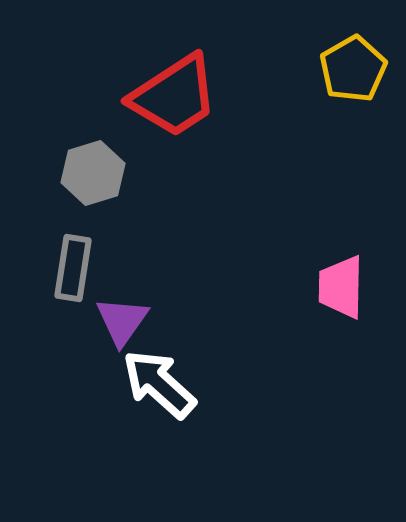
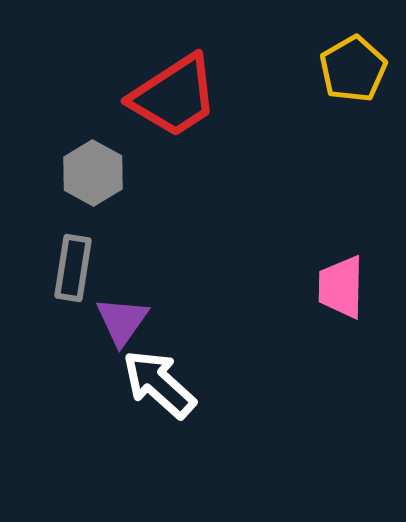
gray hexagon: rotated 14 degrees counterclockwise
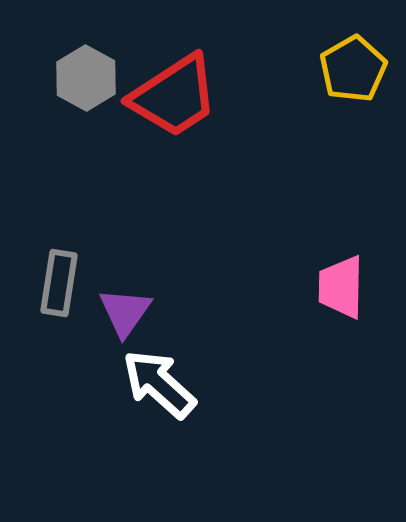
gray hexagon: moved 7 px left, 95 px up
gray rectangle: moved 14 px left, 15 px down
purple triangle: moved 3 px right, 9 px up
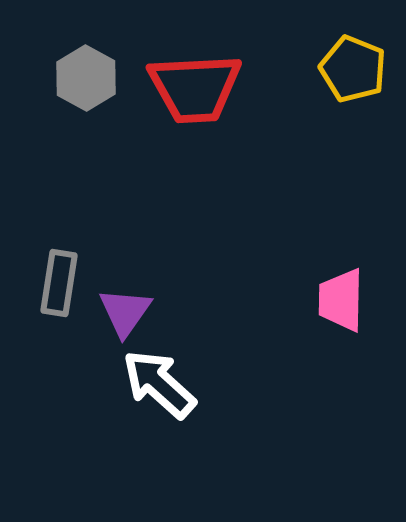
yellow pentagon: rotated 20 degrees counterclockwise
red trapezoid: moved 21 px right, 8 px up; rotated 30 degrees clockwise
pink trapezoid: moved 13 px down
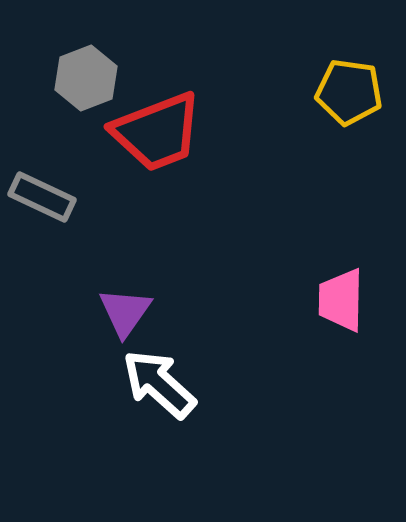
yellow pentagon: moved 4 px left, 23 px down; rotated 14 degrees counterclockwise
gray hexagon: rotated 10 degrees clockwise
red trapezoid: moved 38 px left, 44 px down; rotated 18 degrees counterclockwise
gray rectangle: moved 17 px left, 86 px up; rotated 74 degrees counterclockwise
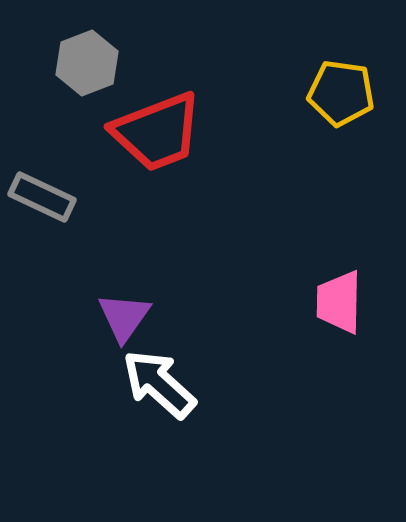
gray hexagon: moved 1 px right, 15 px up
yellow pentagon: moved 8 px left, 1 px down
pink trapezoid: moved 2 px left, 2 px down
purple triangle: moved 1 px left, 5 px down
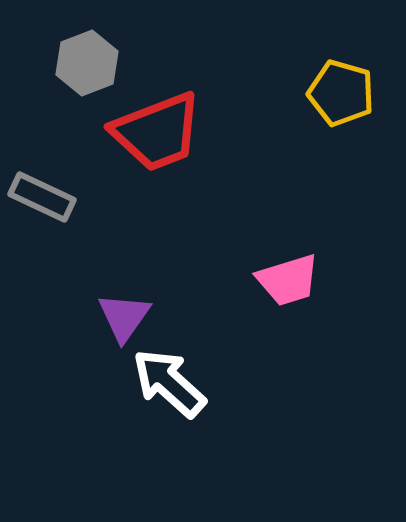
yellow pentagon: rotated 8 degrees clockwise
pink trapezoid: moved 51 px left, 22 px up; rotated 108 degrees counterclockwise
white arrow: moved 10 px right, 1 px up
